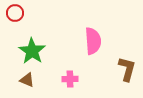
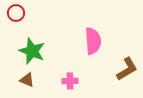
red circle: moved 1 px right
green star: rotated 12 degrees counterclockwise
brown L-shape: rotated 45 degrees clockwise
pink cross: moved 2 px down
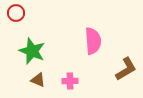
brown L-shape: moved 1 px left
brown triangle: moved 11 px right
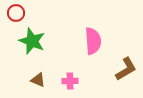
green star: moved 10 px up
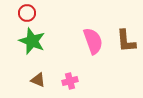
red circle: moved 11 px right
pink semicircle: rotated 16 degrees counterclockwise
brown L-shape: moved 28 px up; rotated 115 degrees clockwise
pink cross: rotated 14 degrees counterclockwise
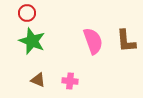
pink cross: rotated 21 degrees clockwise
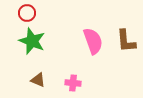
pink cross: moved 3 px right, 2 px down
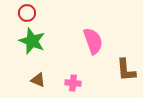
brown L-shape: moved 29 px down
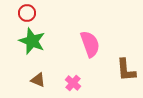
pink semicircle: moved 3 px left, 3 px down
pink cross: rotated 35 degrees clockwise
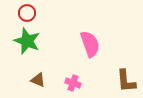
green star: moved 5 px left
brown L-shape: moved 11 px down
pink cross: rotated 21 degrees counterclockwise
